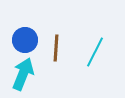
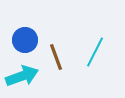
brown line: moved 9 px down; rotated 24 degrees counterclockwise
cyan arrow: moved 1 px left, 2 px down; rotated 48 degrees clockwise
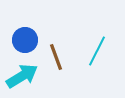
cyan line: moved 2 px right, 1 px up
cyan arrow: rotated 12 degrees counterclockwise
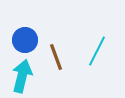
cyan arrow: rotated 44 degrees counterclockwise
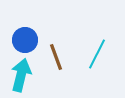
cyan line: moved 3 px down
cyan arrow: moved 1 px left, 1 px up
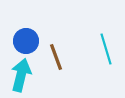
blue circle: moved 1 px right, 1 px down
cyan line: moved 9 px right, 5 px up; rotated 44 degrees counterclockwise
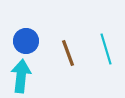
brown line: moved 12 px right, 4 px up
cyan arrow: moved 1 px down; rotated 8 degrees counterclockwise
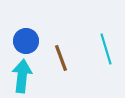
brown line: moved 7 px left, 5 px down
cyan arrow: moved 1 px right
